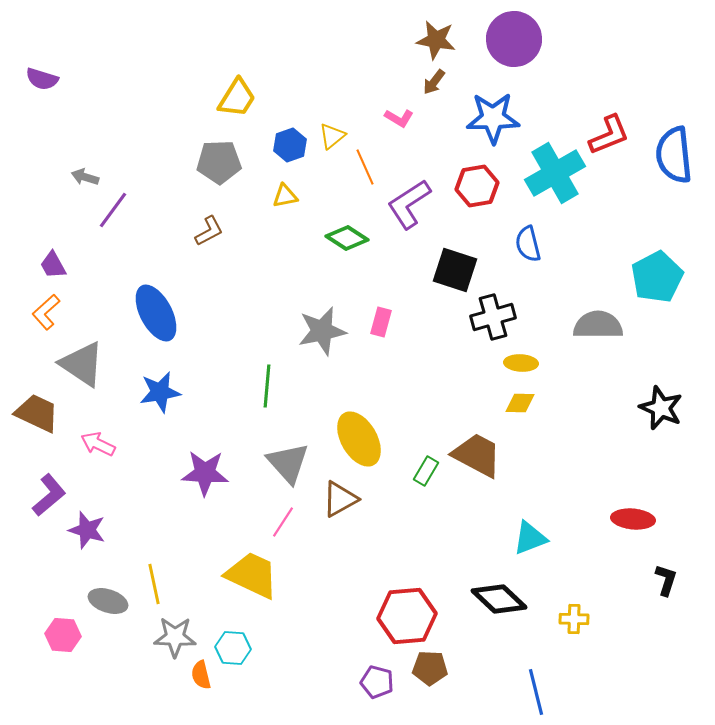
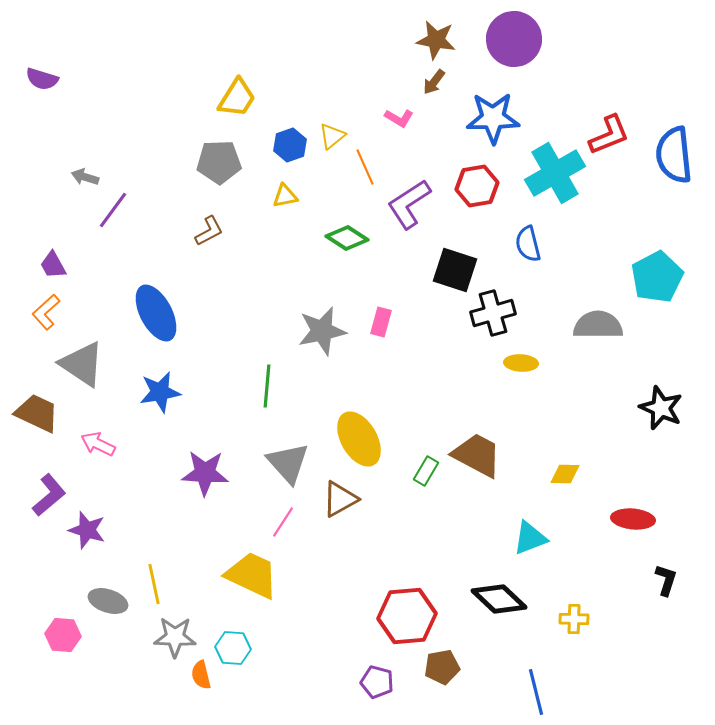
black cross at (493, 317): moved 4 px up
yellow diamond at (520, 403): moved 45 px right, 71 px down
brown pentagon at (430, 668): moved 12 px right, 1 px up; rotated 12 degrees counterclockwise
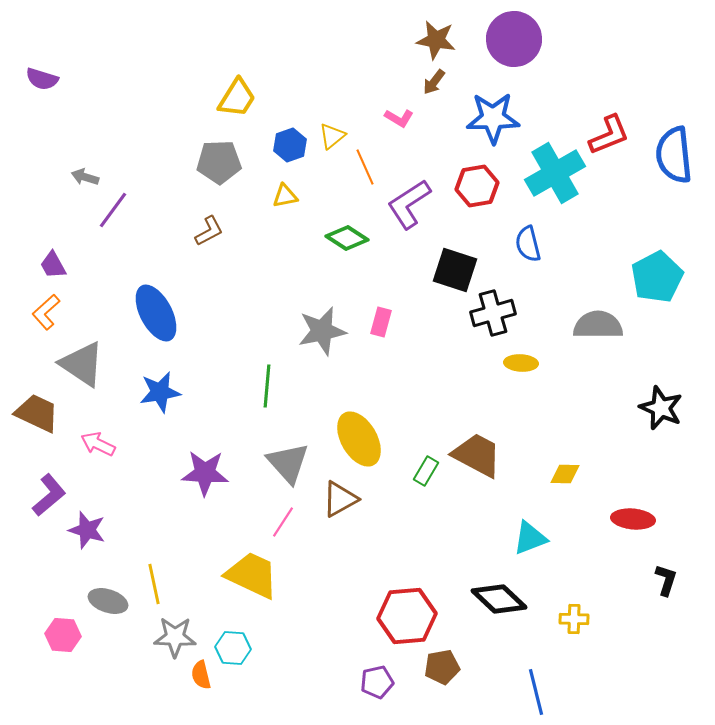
purple pentagon at (377, 682): rotated 28 degrees counterclockwise
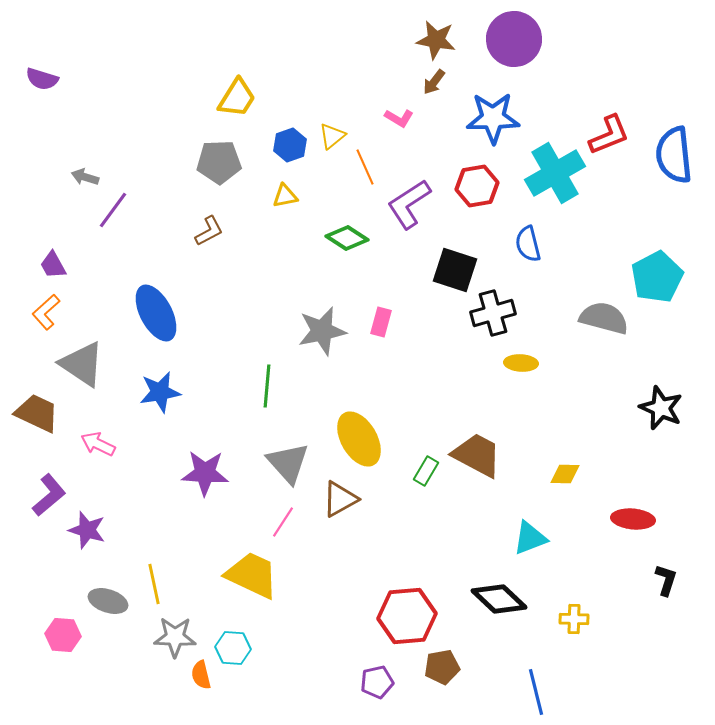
gray semicircle at (598, 325): moved 6 px right, 7 px up; rotated 15 degrees clockwise
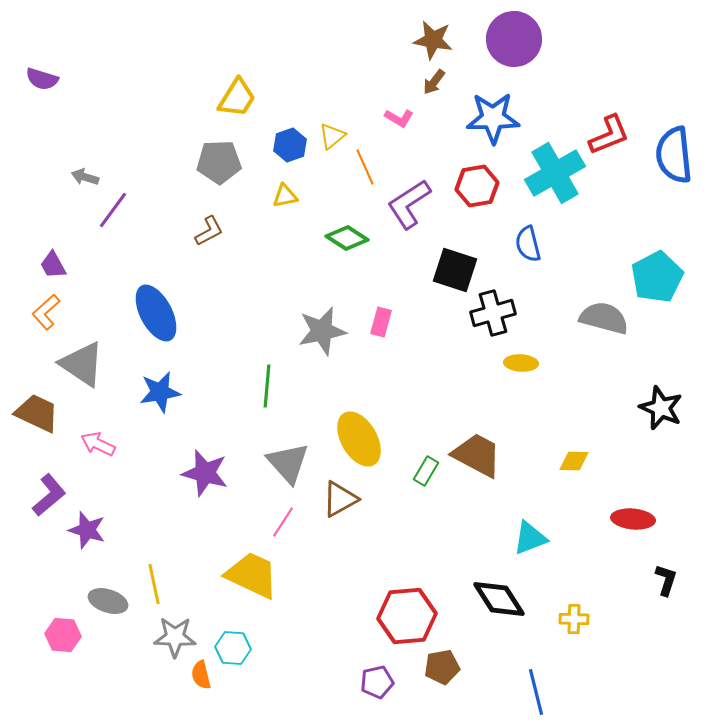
brown star at (436, 40): moved 3 px left
purple star at (205, 473): rotated 12 degrees clockwise
yellow diamond at (565, 474): moved 9 px right, 13 px up
black diamond at (499, 599): rotated 14 degrees clockwise
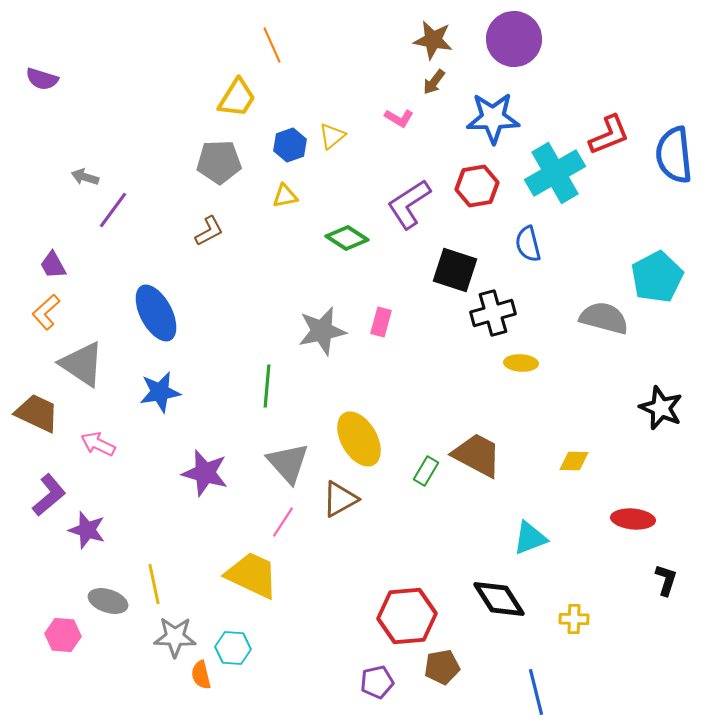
orange line at (365, 167): moved 93 px left, 122 px up
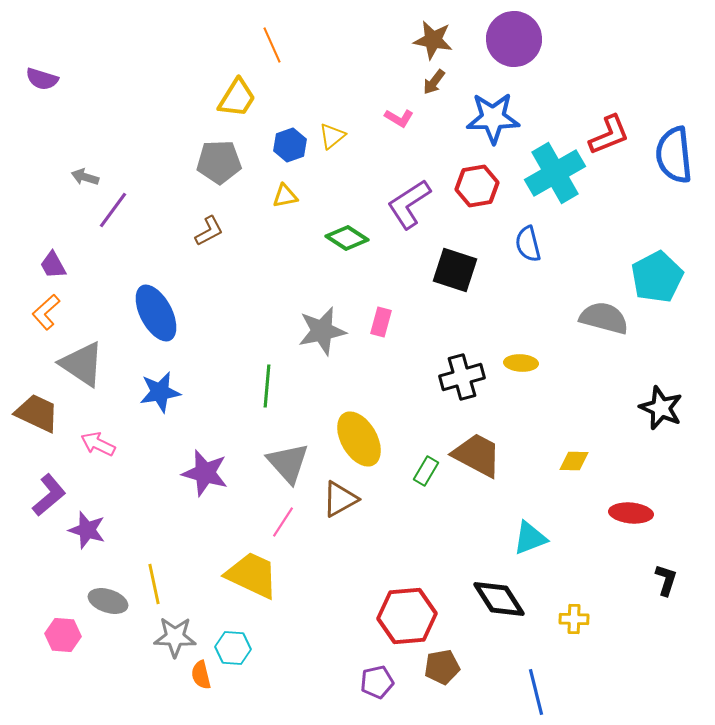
black cross at (493, 313): moved 31 px left, 64 px down
red ellipse at (633, 519): moved 2 px left, 6 px up
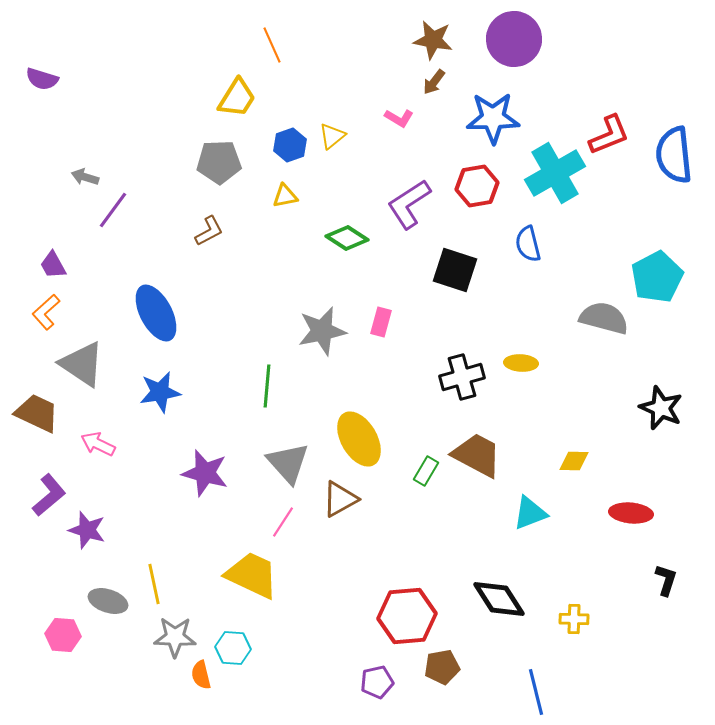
cyan triangle at (530, 538): moved 25 px up
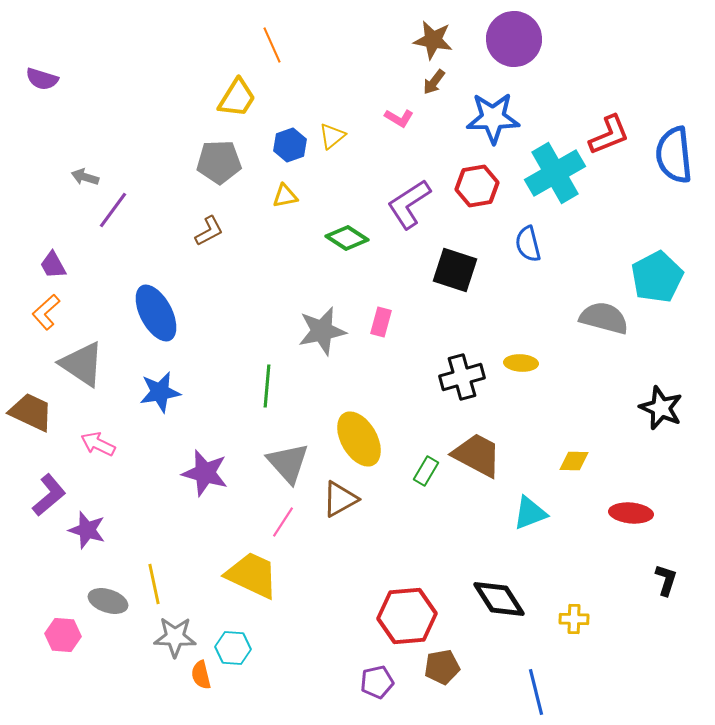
brown trapezoid at (37, 413): moved 6 px left, 1 px up
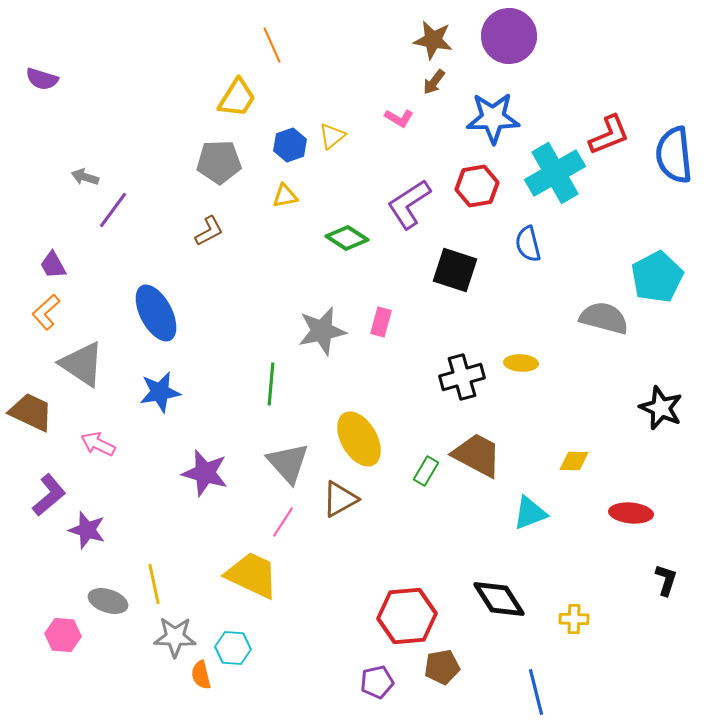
purple circle at (514, 39): moved 5 px left, 3 px up
green line at (267, 386): moved 4 px right, 2 px up
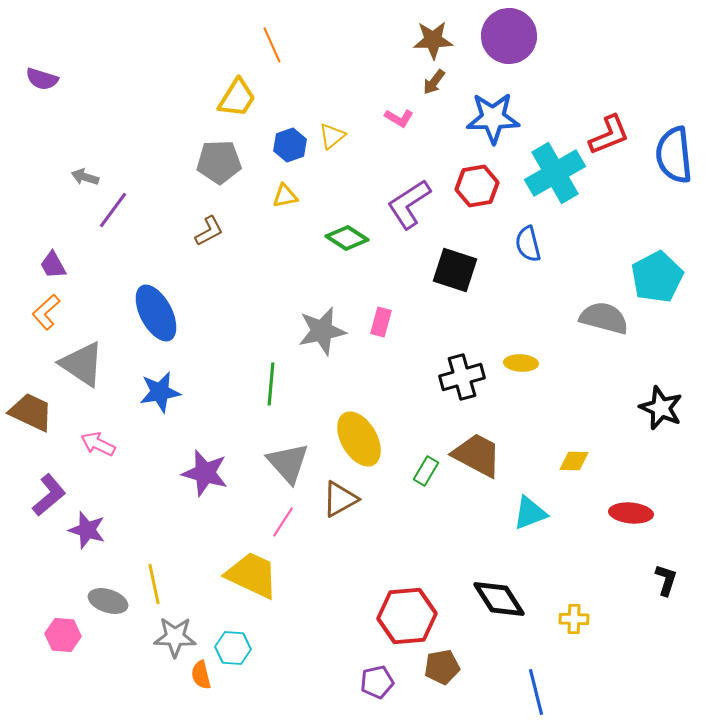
brown star at (433, 40): rotated 12 degrees counterclockwise
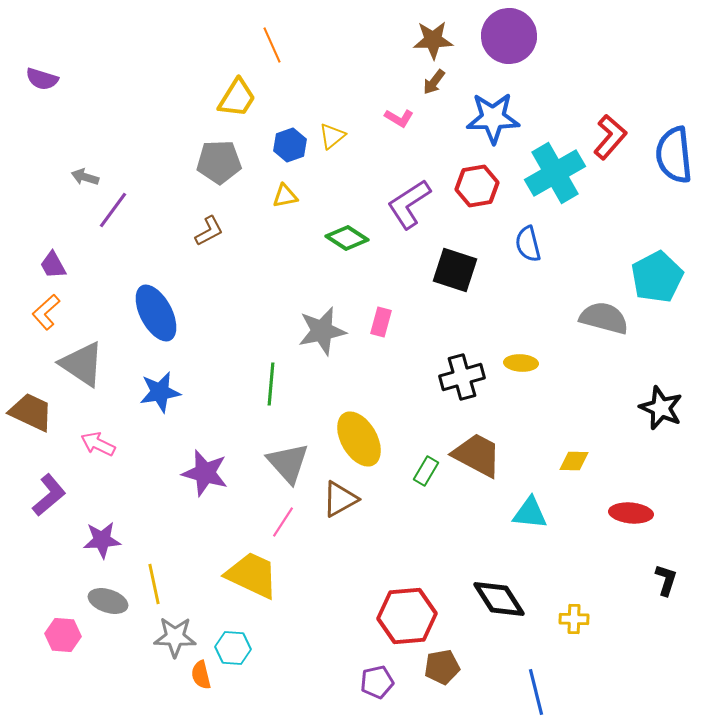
red L-shape at (609, 135): moved 1 px right, 2 px down; rotated 27 degrees counterclockwise
cyan triangle at (530, 513): rotated 27 degrees clockwise
purple star at (87, 530): moved 15 px right, 10 px down; rotated 21 degrees counterclockwise
